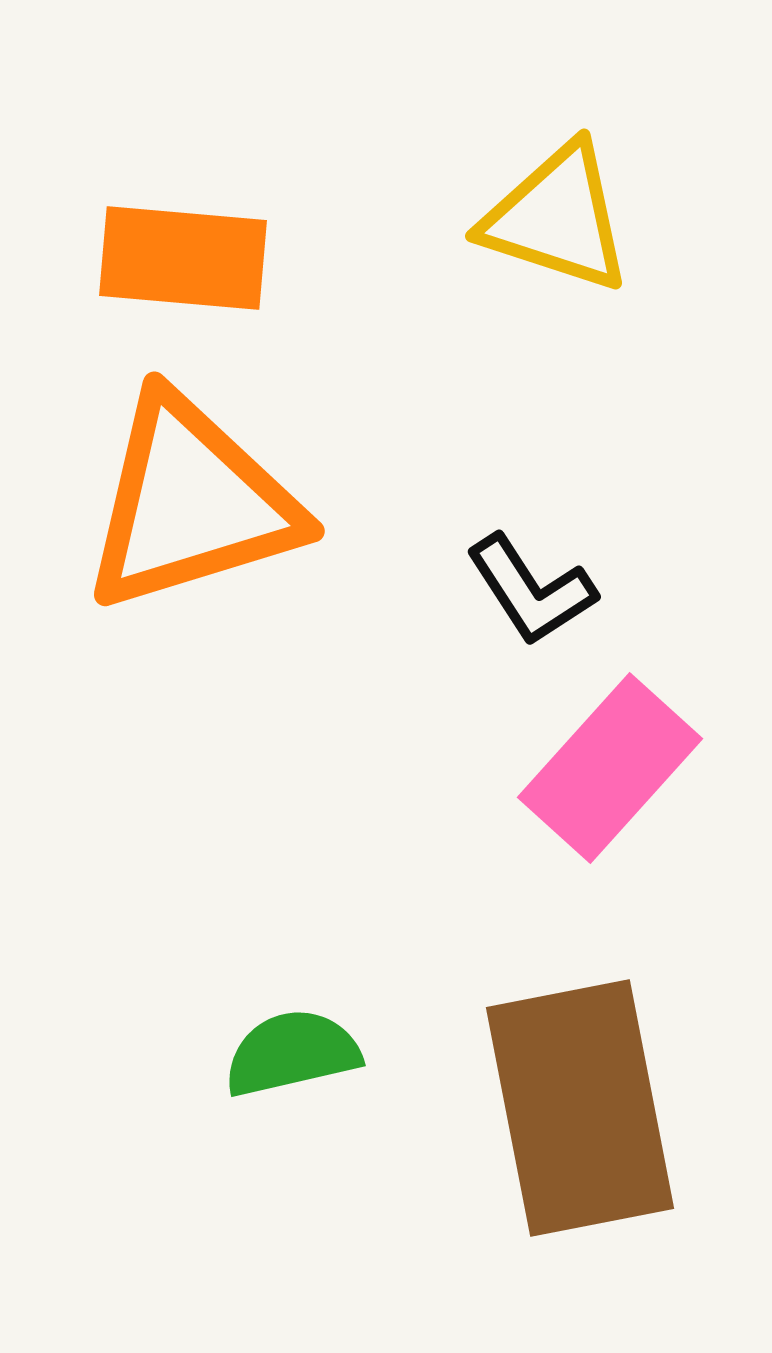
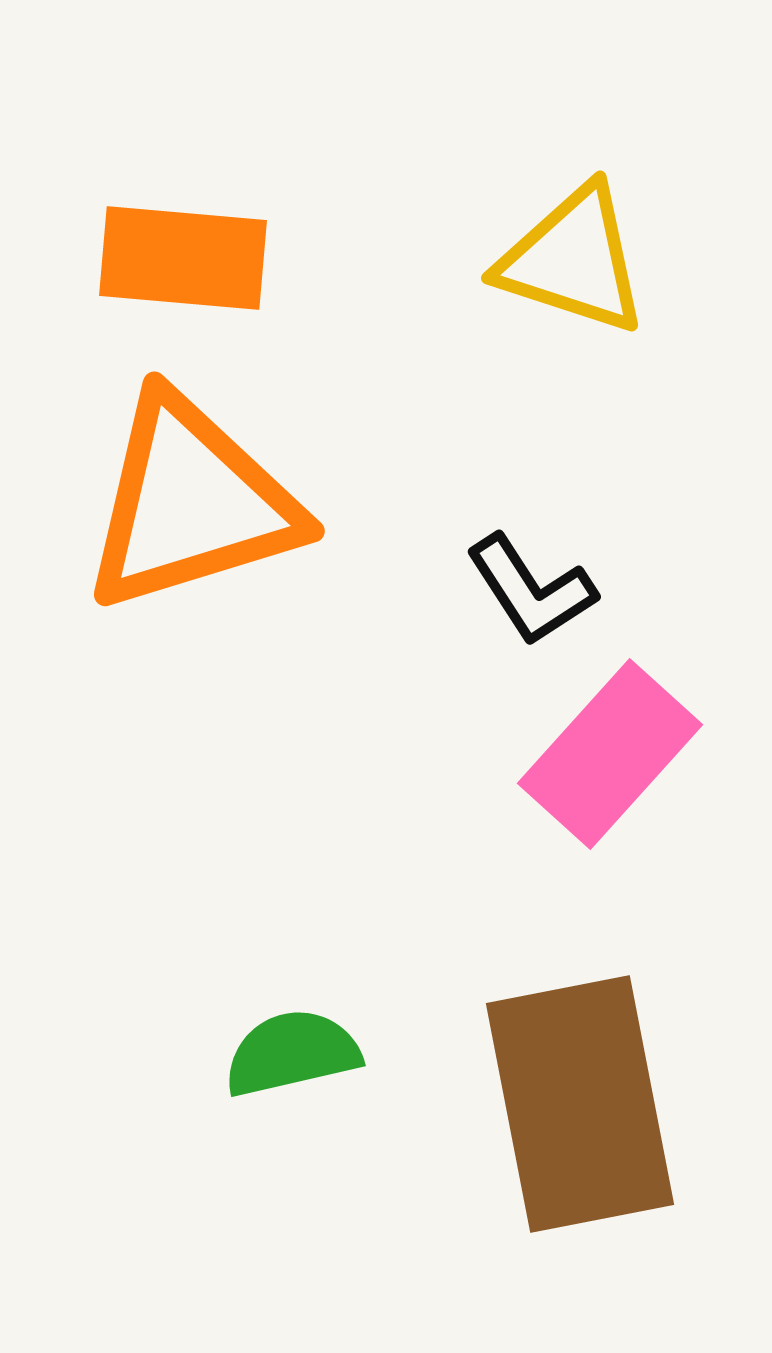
yellow triangle: moved 16 px right, 42 px down
pink rectangle: moved 14 px up
brown rectangle: moved 4 px up
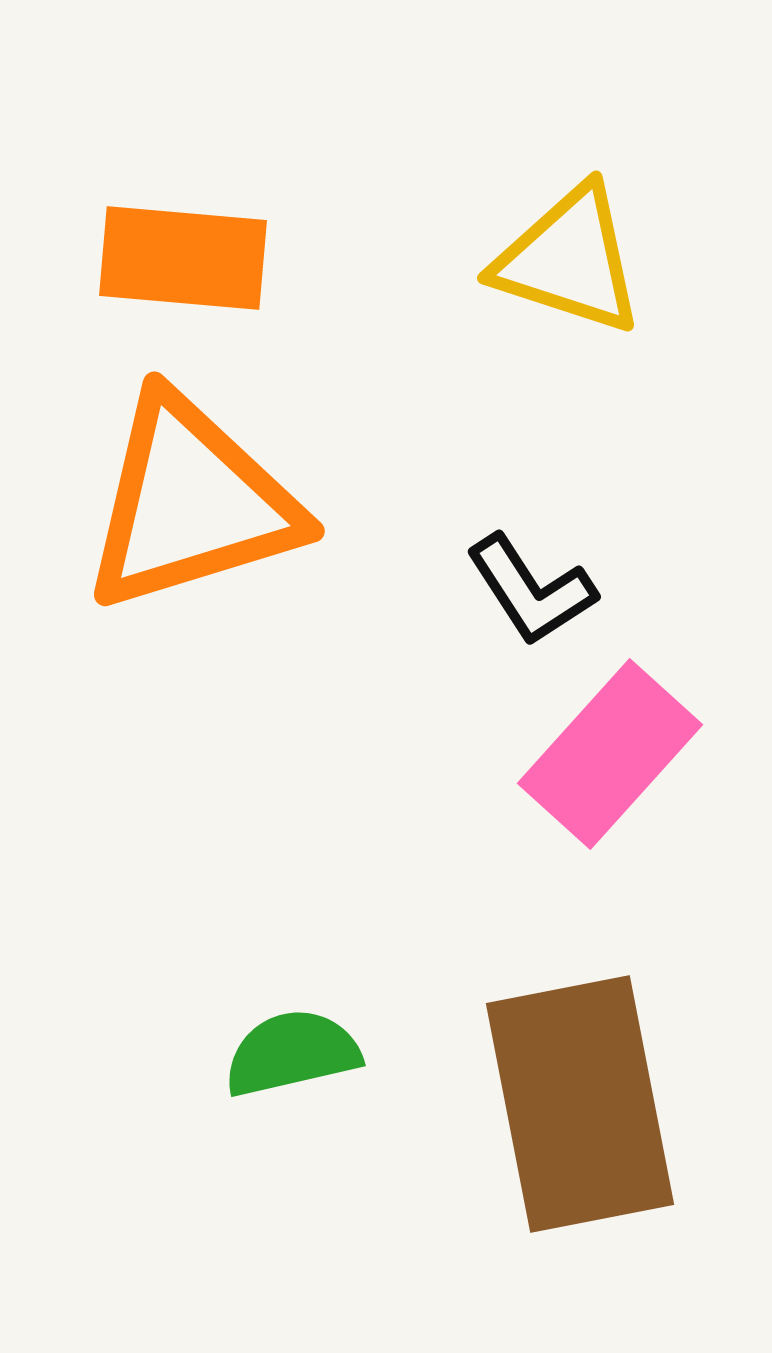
yellow triangle: moved 4 px left
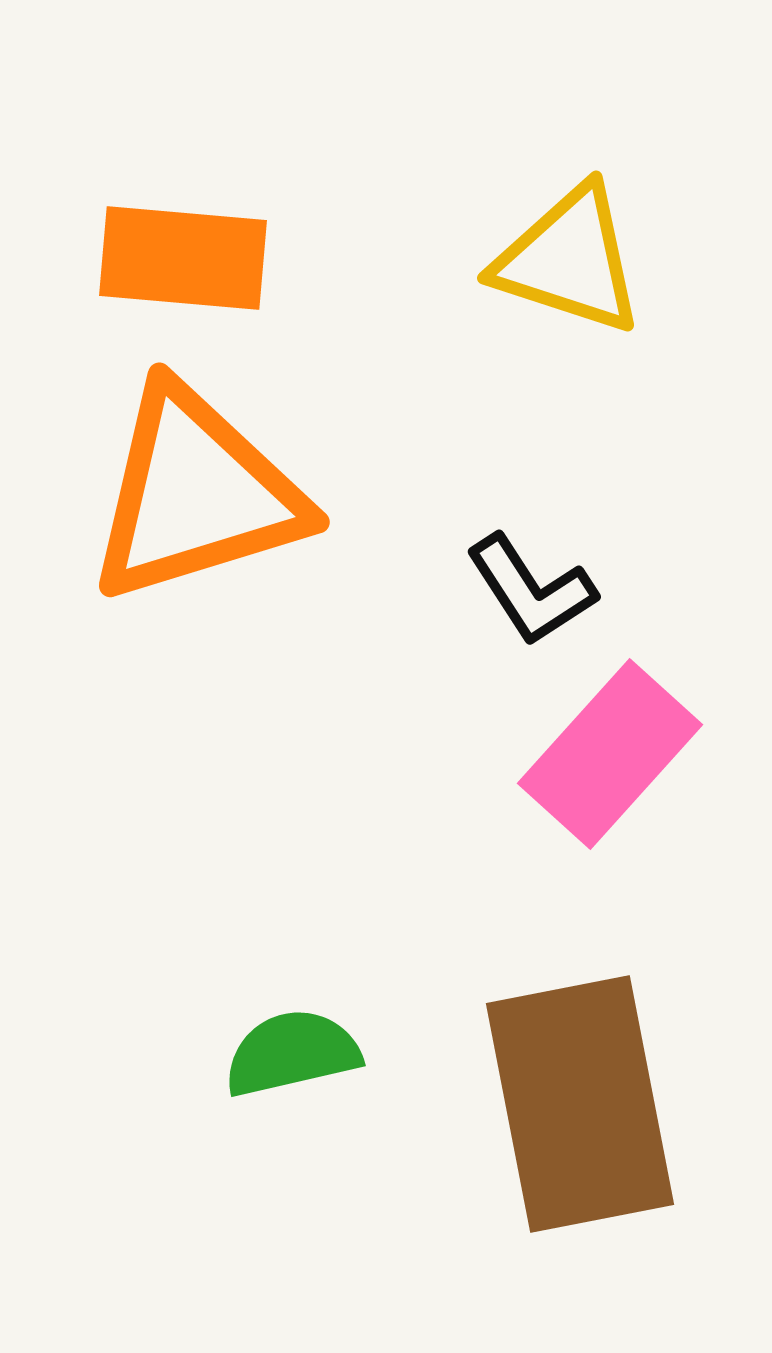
orange triangle: moved 5 px right, 9 px up
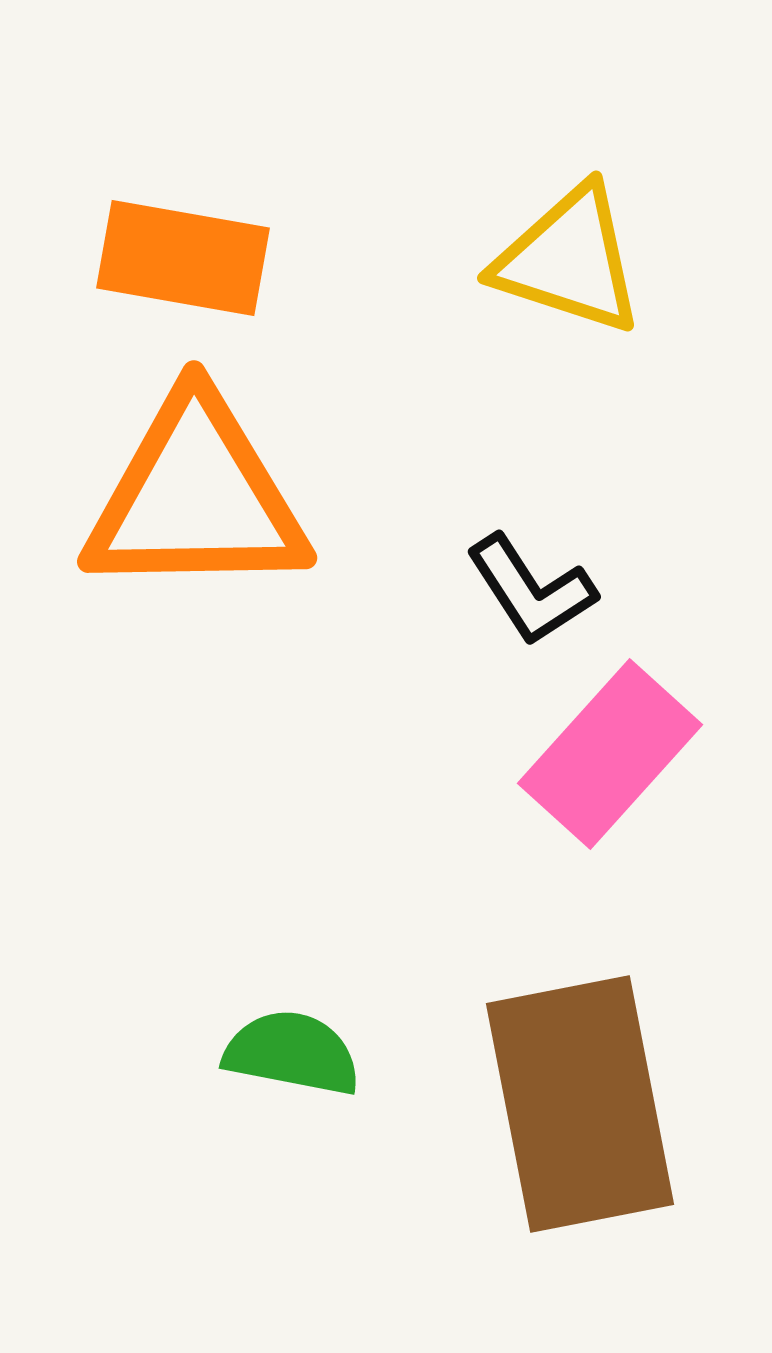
orange rectangle: rotated 5 degrees clockwise
orange triangle: moved 3 px down; rotated 16 degrees clockwise
green semicircle: rotated 24 degrees clockwise
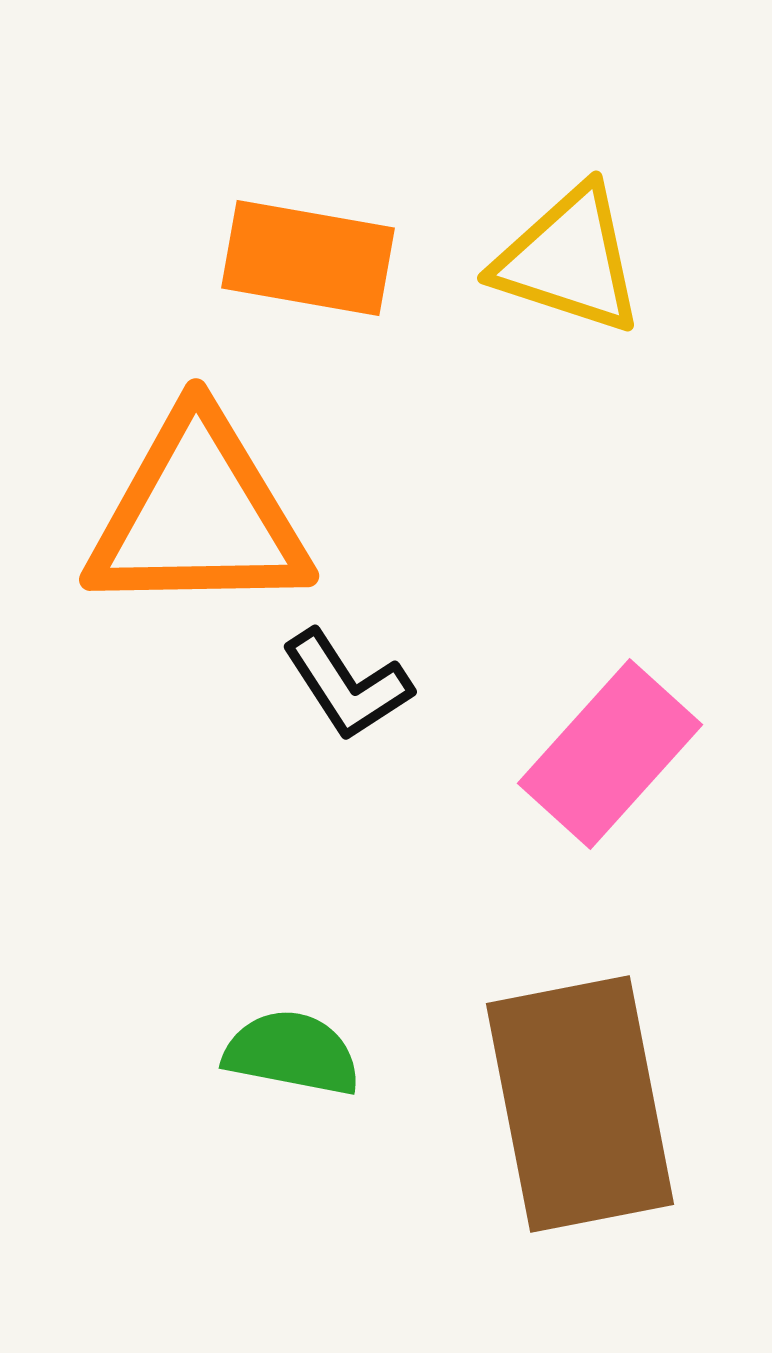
orange rectangle: moved 125 px right
orange triangle: moved 2 px right, 18 px down
black L-shape: moved 184 px left, 95 px down
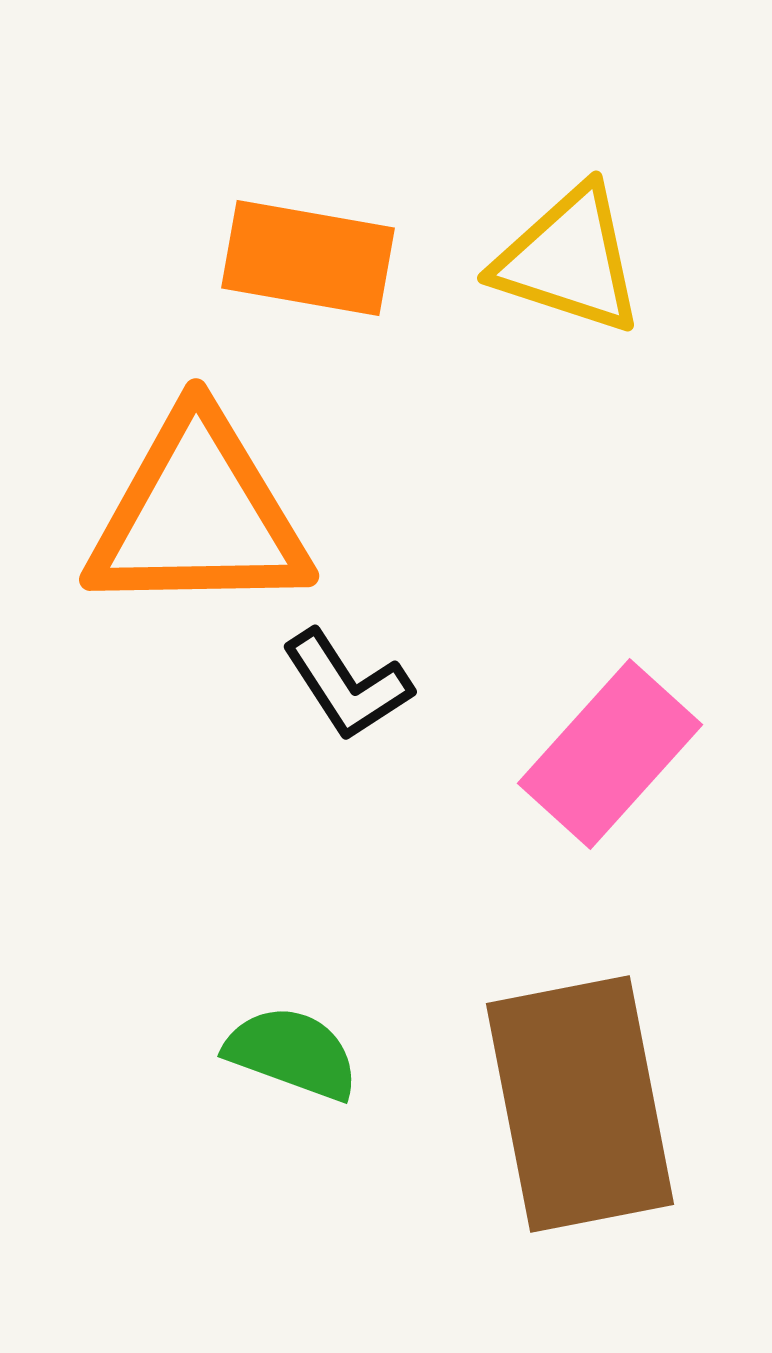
green semicircle: rotated 9 degrees clockwise
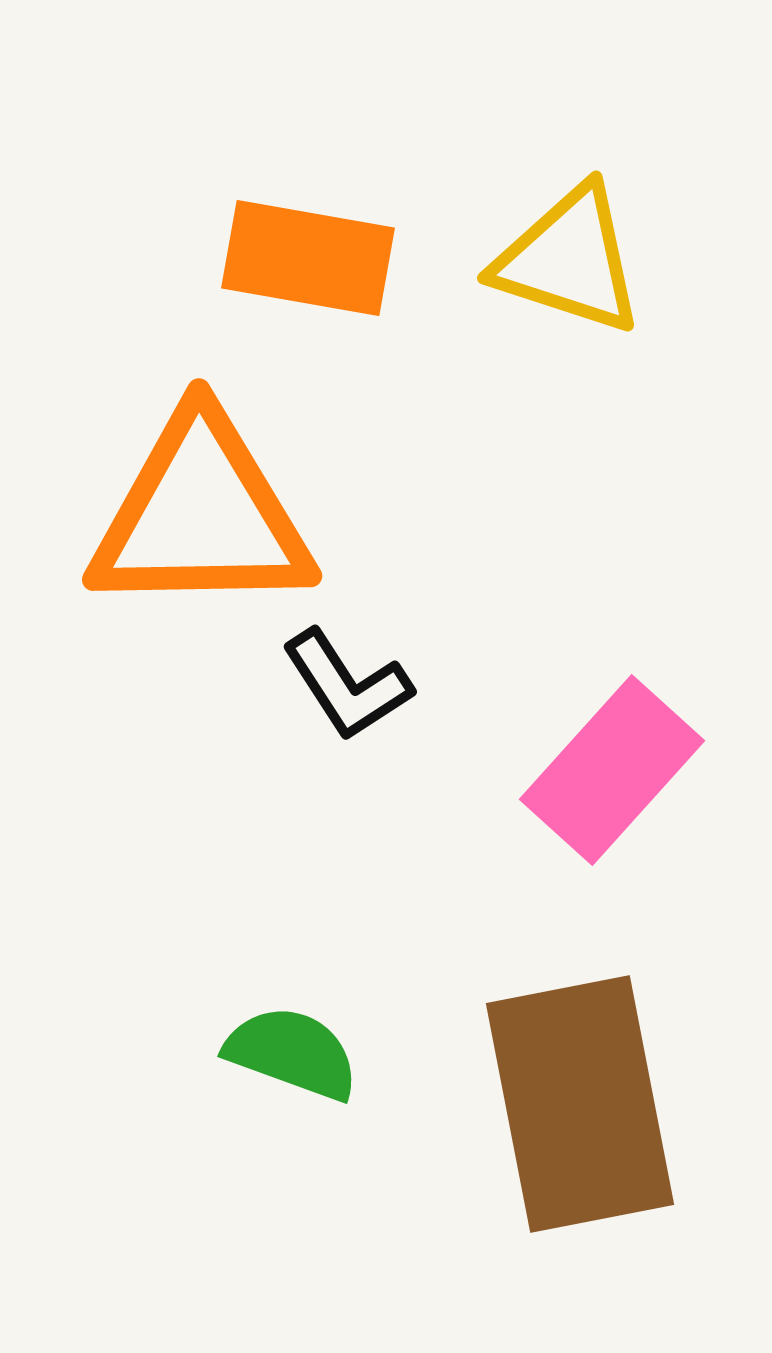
orange triangle: moved 3 px right
pink rectangle: moved 2 px right, 16 px down
